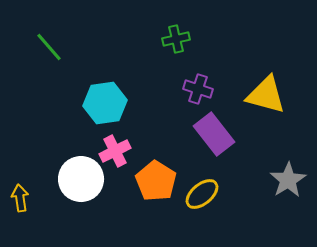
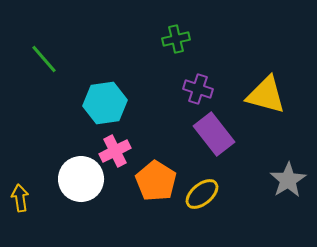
green line: moved 5 px left, 12 px down
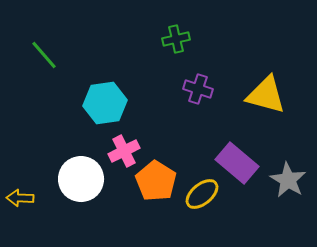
green line: moved 4 px up
purple rectangle: moved 23 px right, 29 px down; rotated 12 degrees counterclockwise
pink cross: moved 9 px right
gray star: rotated 9 degrees counterclockwise
yellow arrow: rotated 80 degrees counterclockwise
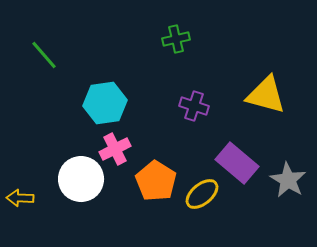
purple cross: moved 4 px left, 17 px down
pink cross: moved 9 px left, 2 px up
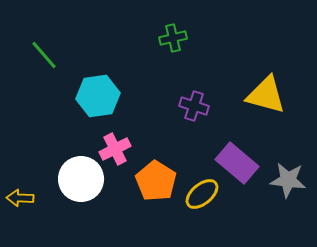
green cross: moved 3 px left, 1 px up
cyan hexagon: moved 7 px left, 7 px up
gray star: rotated 24 degrees counterclockwise
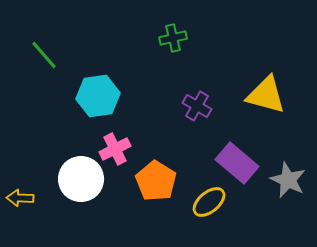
purple cross: moved 3 px right; rotated 12 degrees clockwise
gray star: rotated 18 degrees clockwise
yellow ellipse: moved 7 px right, 8 px down
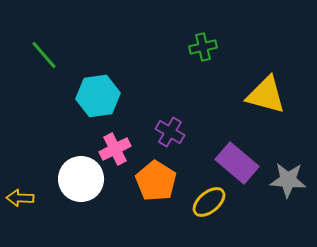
green cross: moved 30 px right, 9 px down
purple cross: moved 27 px left, 26 px down
gray star: rotated 21 degrees counterclockwise
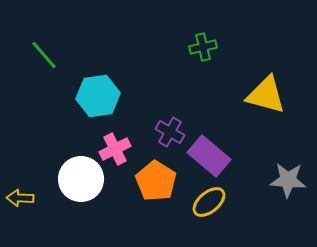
purple rectangle: moved 28 px left, 7 px up
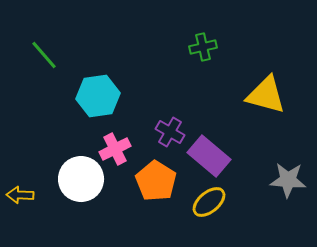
yellow arrow: moved 3 px up
